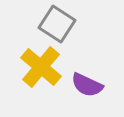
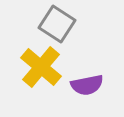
purple semicircle: rotated 36 degrees counterclockwise
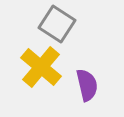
purple semicircle: rotated 92 degrees counterclockwise
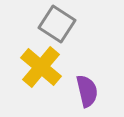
purple semicircle: moved 6 px down
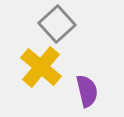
gray square: rotated 15 degrees clockwise
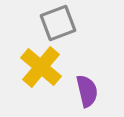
gray square: moved 1 px right, 1 px up; rotated 21 degrees clockwise
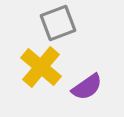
purple semicircle: moved 4 px up; rotated 68 degrees clockwise
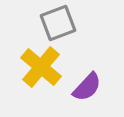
purple semicircle: rotated 12 degrees counterclockwise
